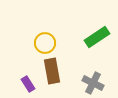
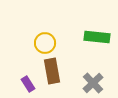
green rectangle: rotated 40 degrees clockwise
gray cross: rotated 20 degrees clockwise
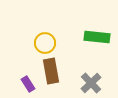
brown rectangle: moved 1 px left
gray cross: moved 2 px left
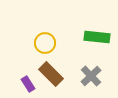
brown rectangle: moved 3 px down; rotated 35 degrees counterclockwise
gray cross: moved 7 px up
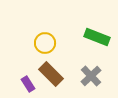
green rectangle: rotated 15 degrees clockwise
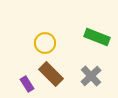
purple rectangle: moved 1 px left
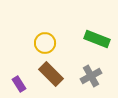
green rectangle: moved 2 px down
gray cross: rotated 15 degrees clockwise
purple rectangle: moved 8 px left
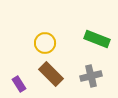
gray cross: rotated 15 degrees clockwise
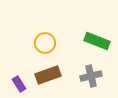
green rectangle: moved 2 px down
brown rectangle: moved 3 px left, 1 px down; rotated 65 degrees counterclockwise
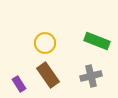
brown rectangle: rotated 75 degrees clockwise
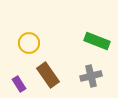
yellow circle: moved 16 px left
